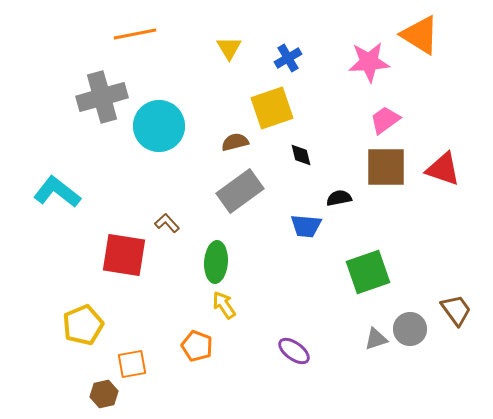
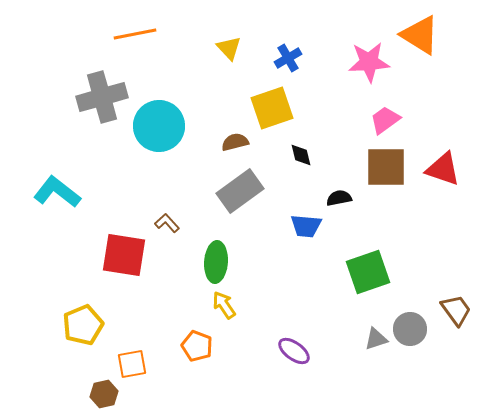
yellow triangle: rotated 12 degrees counterclockwise
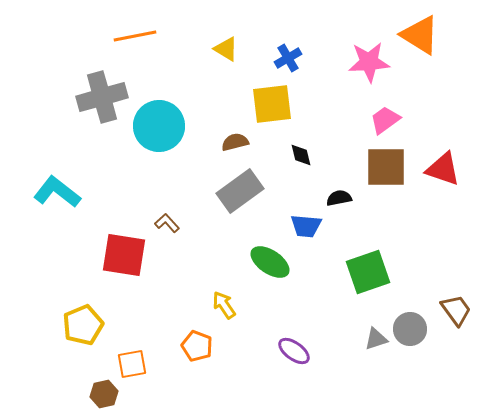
orange line: moved 2 px down
yellow triangle: moved 3 px left, 1 px down; rotated 16 degrees counterclockwise
yellow square: moved 4 px up; rotated 12 degrees clockwise
green ellipse: moved 54 px right; rotated 60 degrees counterclockwise
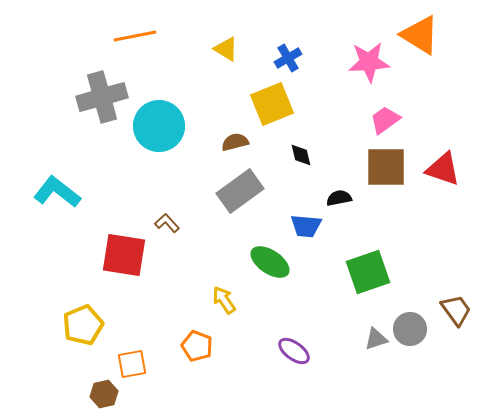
yellow square: rotated 15 degrees counterclockwise
yellow arrow: moved 5 px up
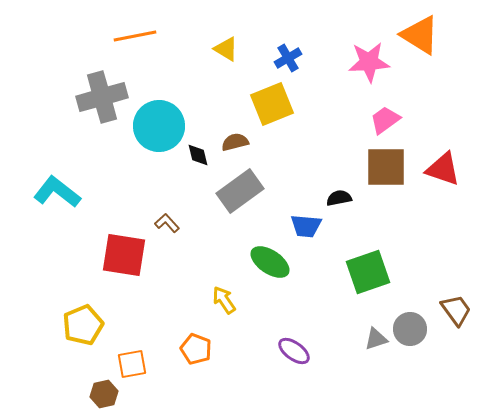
black diamond: moved 103 px left
orange pentagon: moved 1 px left, 3 px down
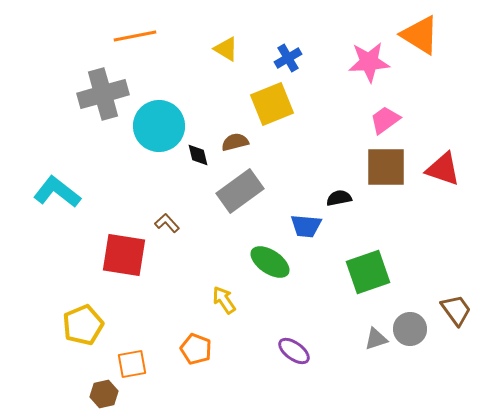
gray cross: moved 1 px right, 3 px up
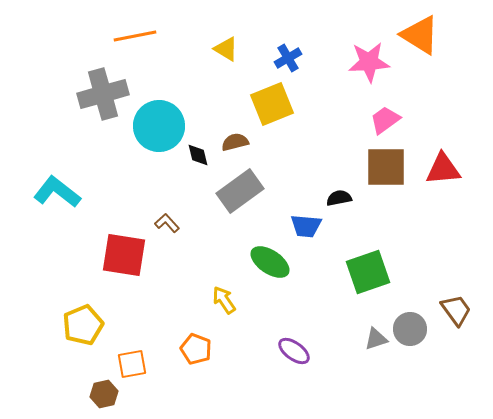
red triangle: rotated 24 degrees counterclockwise
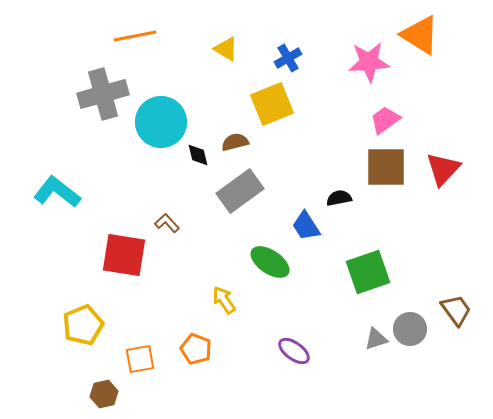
cyan circle: moved 2 px right, 4 px up
red triangle: rotated 42 degrees counterclockwise
blue trapezoid: rotated 52 degrees clockwise
orange square: moved 8 px right, 5 px up
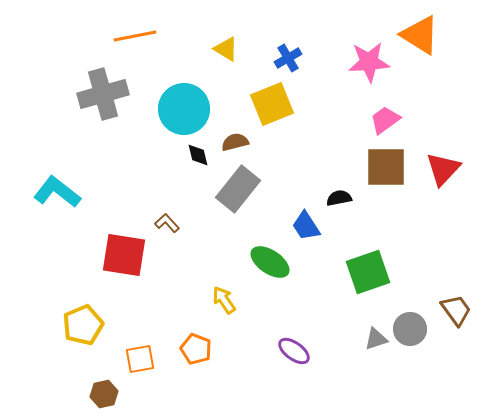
cyan circle: moved 23 px right, 13 px up
gray rectangle: moved 2 px left, 2 px up; rotated 15 degrees counterclockwise
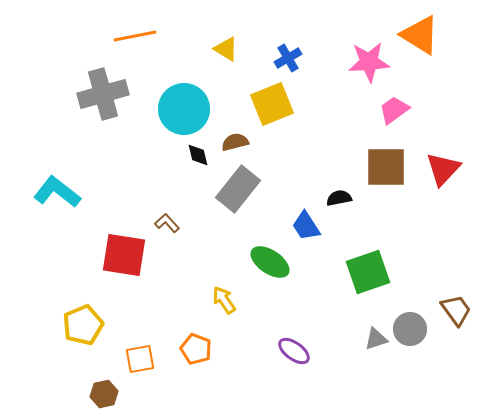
pink trapezoid: moved 9 px right, 10 px up
